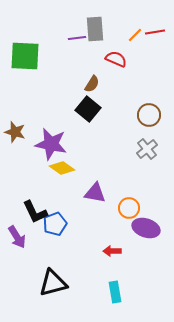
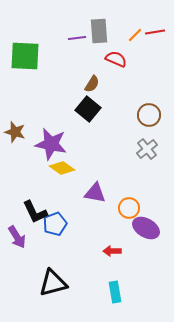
gray rectangle: moved 4 px right, 2 px down
purple ellipse: rotated 12 degrees clockwise
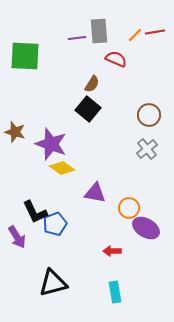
purple star: rotated 8 degrees clockwise
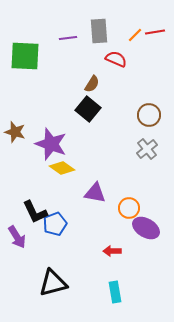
purple line: moved 9 px left
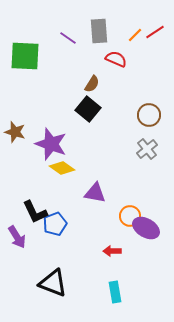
red line: rotated 24 degrees counterclockwise
purple line: rotated 42 degrees clockwise
orange circle: moved 1 px right, 8 px down
black triangle: rotated 36 degrees clockwise
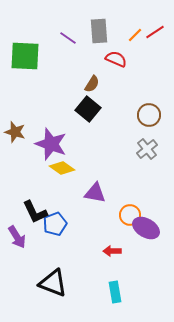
orange circle: moved 1 px up
